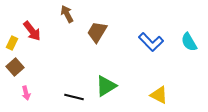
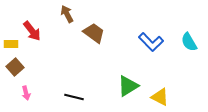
brown trapezoid: moved 3 px left, 1 px down; rotated 95 degrees clockwise
yellow rectangle: moved 1 px left, 1 px down; rotated 64 degrees clockwise
green triangle: moved 22 px right
yellow triangle: moved 1 px right, 2 px down
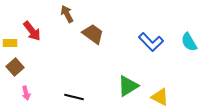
brown trapezoid: moved 1 px left, 1 px down
yellow rectangle: moved 1 px left, 1 px up
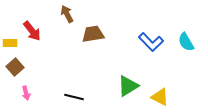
brown trapezoid: rotated 45 degrees counterclockwise
cyan semicircle: moved 3 px left
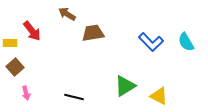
brown arrow: rotated 30 degrees counterclockwise
brown trapezoid: moved 1 px up
green triangle: moved 3 px left
yellow triangle: moved 1 px left, 1 px up
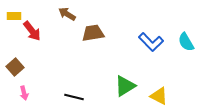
yellow rectangle: moved 4 px right, 27 px up
pink arrow: moved 2 px left
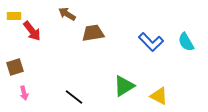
brown square: rotated 24 degrees clockwise
green triangle: moved 1 px left
black line: rotated 24 degrees clockwise
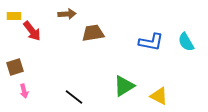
brown arrow: rotated 144 degrees clockwise
blue L-shape: rotated 35 degrees counterclockwise
pink arrow: moved 2 px up
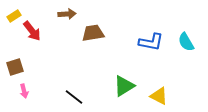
yellow rectangle: rotated 32 degrees counterclockwise
